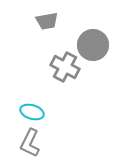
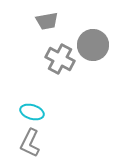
gray cross: moved 5 px left, 8 px up
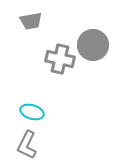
gray trapezoid: moved 16 px left
gray cross: rotated 16 degrees counterclockwise
gray L-shape: moved 3 px left, 2 px down
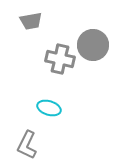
cyan ellipse: moved 17 px right, 4 px up
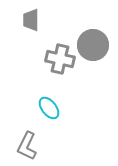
gray trapezoid: moved 1 px up; rotated 100 degrees clockwise
cyan ellipse: rotated 35 degrees clockwise
gray L-shape: moved 1 px down
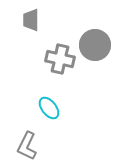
gray circle: moved 2 px right
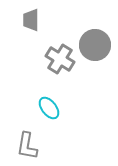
gray cross: rotated 20 degrees clockwise
gray L-shape: rotated 16 degrees counterclockwise
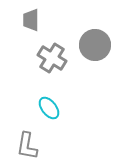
gray cross: moved 8 px left, 1 px up
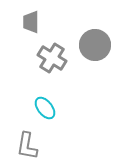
gray trapezoid: moved 2 px down
cyan ellipse: moved 4 px left
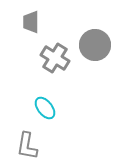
gray cross: moved 3 px right
